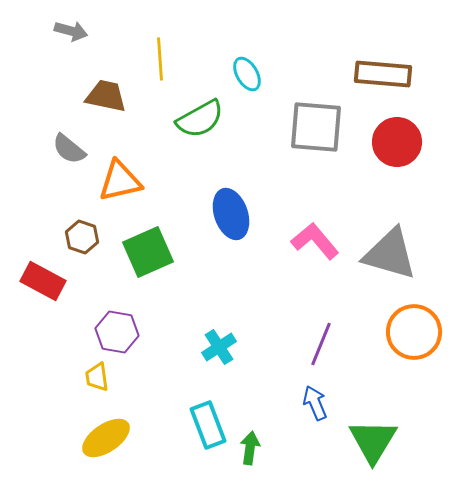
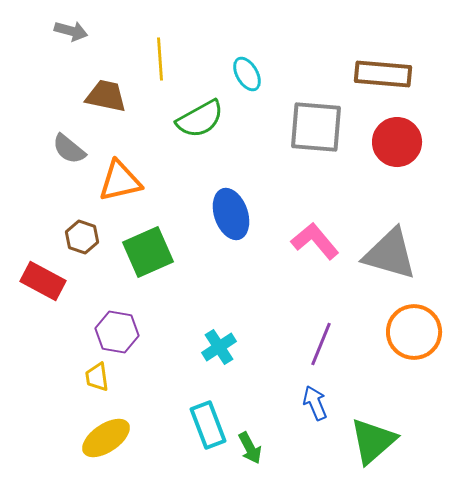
green triangle: rotated 18 degrees clockwise
green arrow: rotated 144 degrees clockwise
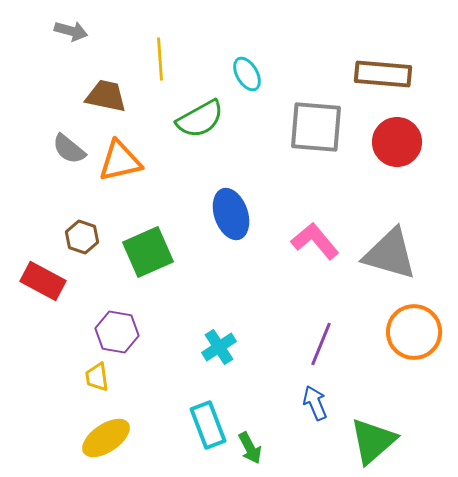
orange triangle: moved 20 px up
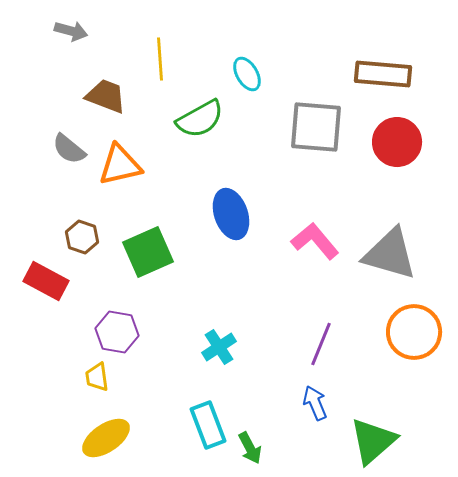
brown trapezoid: rotated 9 degrees clockwise
orange triangle: moved 4 px down
red rectangle: moved 3 px right
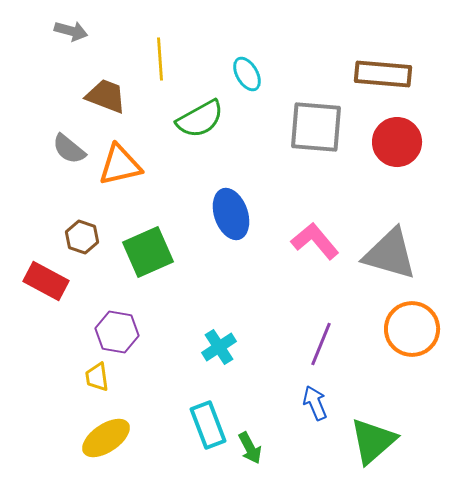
orange circle: moved 2 px left, 3 px up
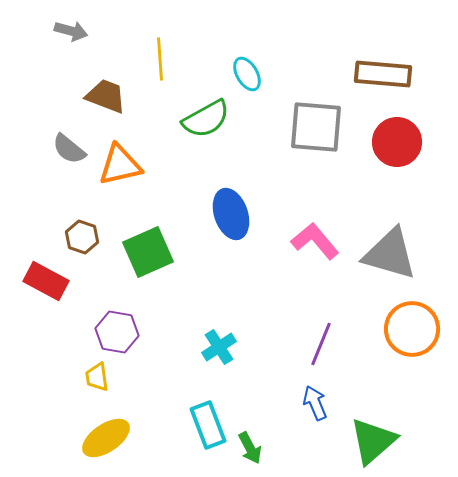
green semicircle: moved 6 px right
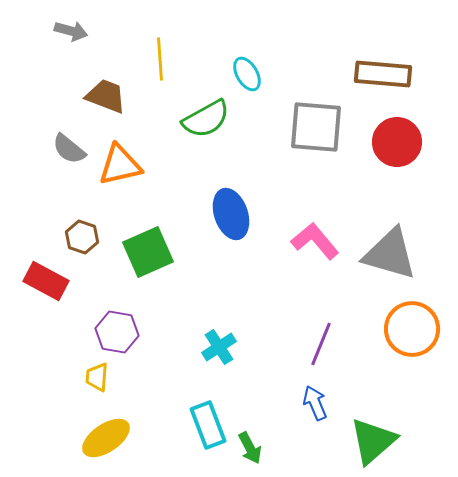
yellow trapezoid: rotated 12 degrees clockwise
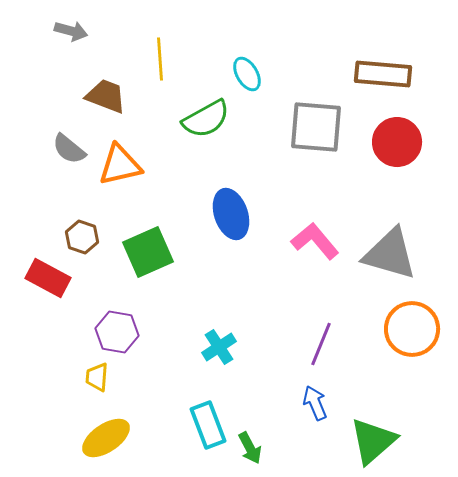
red rectangle: moved 2 px right, 3 px up
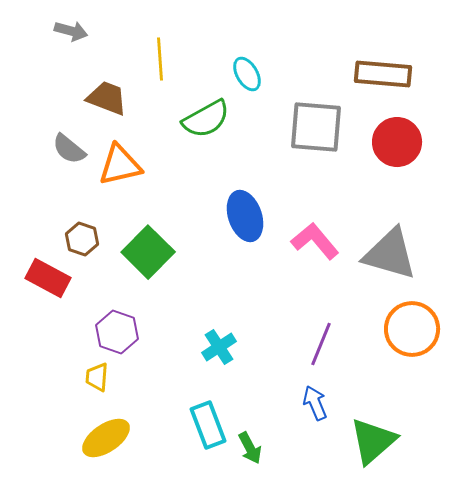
brown trapezoid: moved 1 px right, 2 px down
blue ellipse: moved 14 px right, 2 px down
brown hexagon: moved 2 px down
green square: rotated 21 degrees counterclockwise
purple hexagon: rotated 9 degrees clockwise
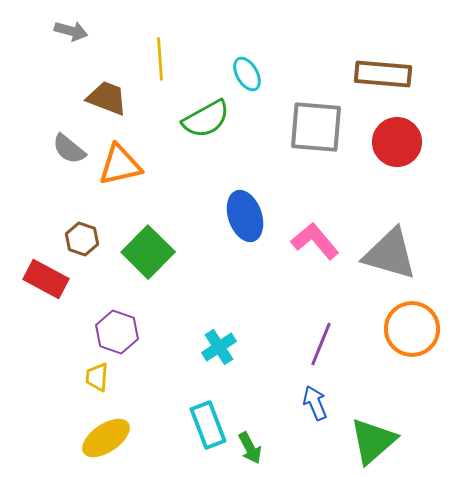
red rectangle: moved 2 px left, 1 px down
